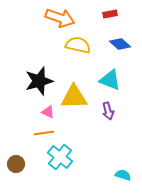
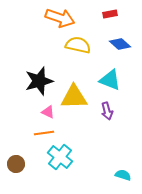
purple arrow: moved 1 px left
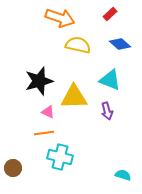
red rectangle: rotated 32 degrees counterclockwise
cyan cross: rotated 25 degrees counterclockwise
brown circle: moved 3 px left, 4 px down
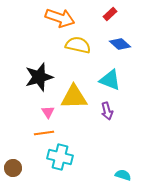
black star: moved 4 px up
pink triangle: rotated 32 degrees clockwise
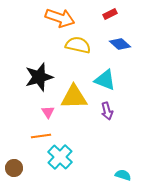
red rectangle: rotated 16 degrees clockwise
cyan triangle: moved 5 px left
orange line: moved 3 px left, 3 px down
cyan cross: rotated 30 degrees clockwise
brown circle: moved 1 px right
